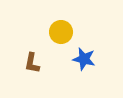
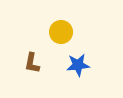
blue star: moved 6 px left, 6 px down; rotated 20 degrees counterclockwise
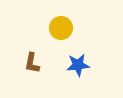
yellow circle: moved 4 px up
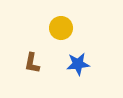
blue star: moved 1 px up
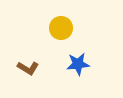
brown L-shape: moved 4 px left, 5 px down; rotated 70 degrees counterclockwise
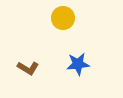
yellow circle: moved 2 px right, 10 px up
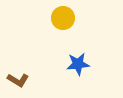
brown L-shape: moved 10 px left, 12 px down
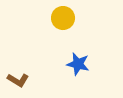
blue star: rotated 20 degrees clockwise
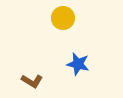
brown L-shape: moved 14 px right, 1 px down
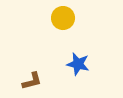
brown L-shape: rotated 45 degrees counterclockwise
